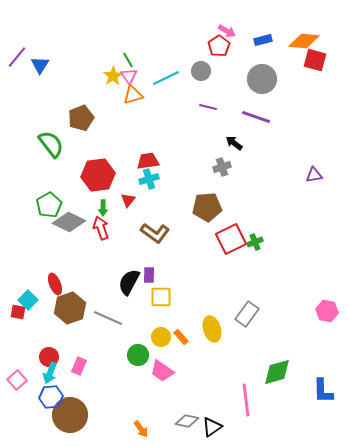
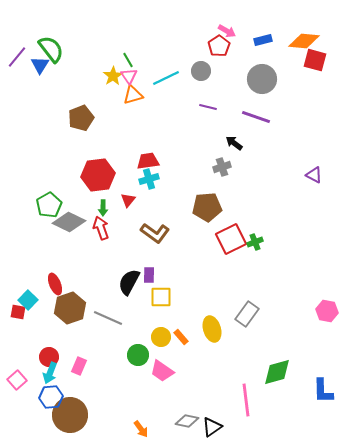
green semicircle at (51, 144): moved 95 px up
purple triangle at (314, 175): rotated 36 degrees clockwise
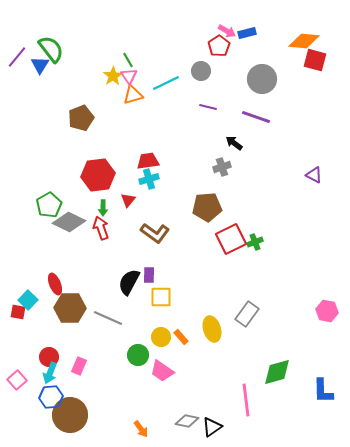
blue rectangle at (263, 40): moved 16 px left, 7 px up
cyan line at (166, 78): moved 5 px down
brown hexagon at (70, 308): rotated 20 degrees clockwise
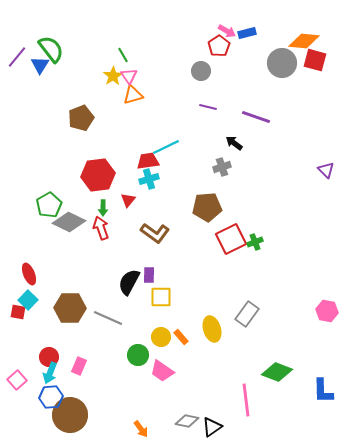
green line at (128, 60): moved 5 px left, 5 px up
gray circle at (262, 79): moved 20 px right, 16 px up
cyan line at (166, 83): moved 64 px down
purple triangle at (314, 175): moved 12 px right, 5 px up; rotated 18 degrees clockwise
red ellipse at (55, 284): moved 26 px left, 10 px up
green diamond at (277, 372): rotated 36 degrees clockwise
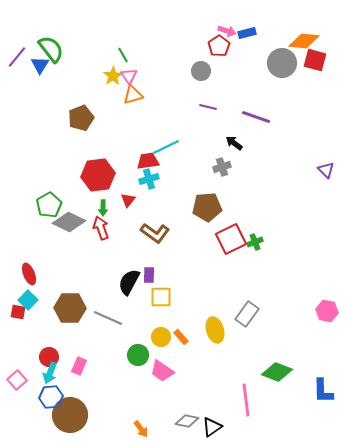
pink arrow at (227, 31): rotated 12 degrees counterclockwise
yellow ellipse at (212, 329): moved 3 px right, 1 px down
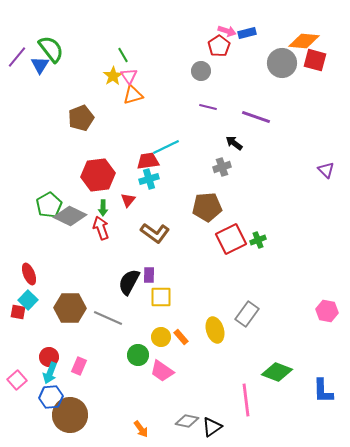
gray diamond at (69, 222): moved 1 px right, 6 px up
green cross at (255, 242): moved 3 px right, 2 px up
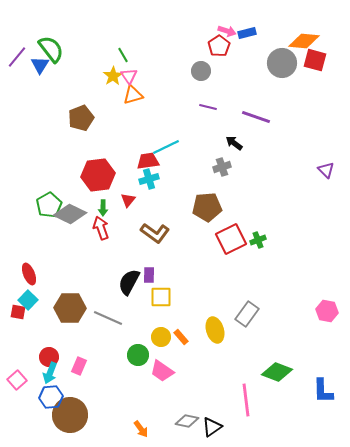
gray diamond at (70, 216): moved 2 px up
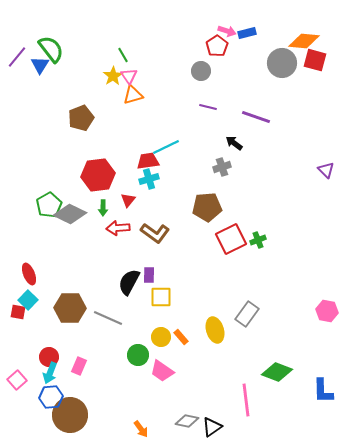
red pentagon at (219, 46): moved 2 px left
red arrow at (101, 228): moved 17 px right; rotated 75 degrees counterclockwise
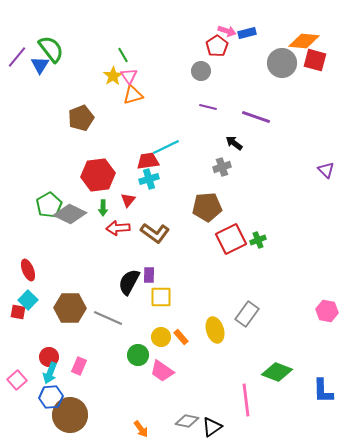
red ellipse at (29, 274): moved 1 px left, 4 px up
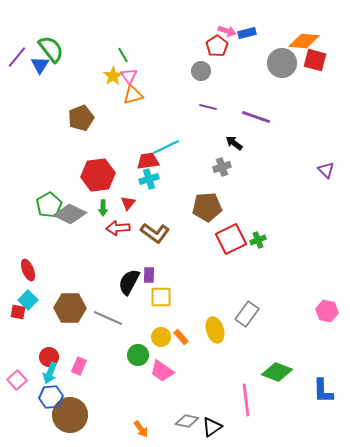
red triangle at (128, 200): moved 3 px down
